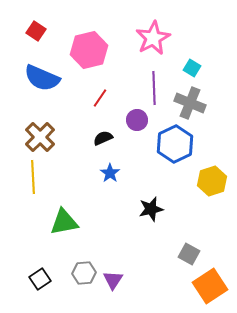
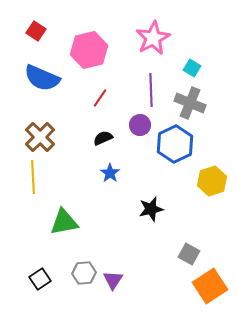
purple line: moved 3 px left, 2 px down
purple circle: moved 3 px right, 5 px down
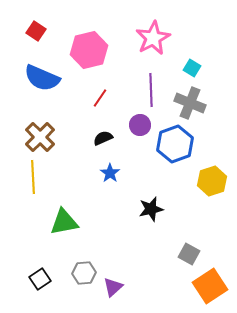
blue hexagon: rotated 6 degrees clockwise
purple triangle: moved 7 px down; rotated 15 degrees clockwise
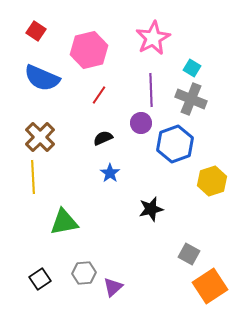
red line: moved 1 px left, 3 px up
gray cross: moved 1 px right, 4 px up
purple circle: moved 1 px right, 2 px up
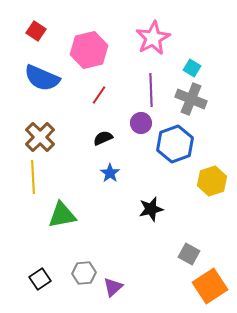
green triangle: moved 2 px left, 7 px up
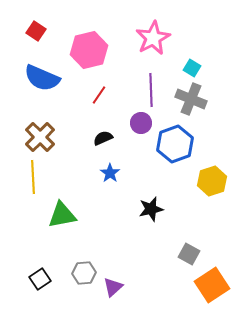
orange square: moved 2 px right, 1 px up
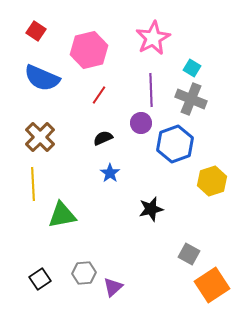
yellow line: moved 7 px down
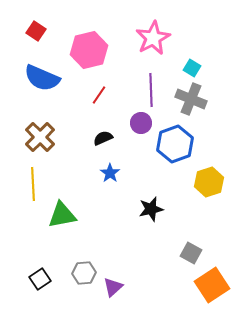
yellow hexagon: moved 3 px left, 1 px down
gray square: moved 2 px right, 1 px up
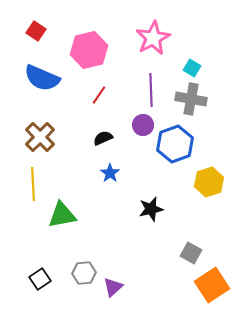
gray cross: rotated 12 degrees counterclockwise
purple circle: moved 2 px right, 2 px down
